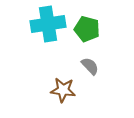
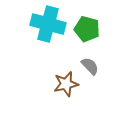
cyan cross: rotated 24 degrees clockwise
brown star: moved 3 px right, 6 px up; rotated 20 degrees counterclockwise
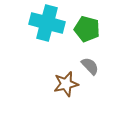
cyan cross: moved 1 px left, 1 px up
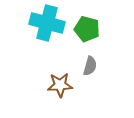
gray semicircle: rotated 60 degrees clockwise
brown star: moved 6 px left, 1 px down; rotated 10 degrees clockwise
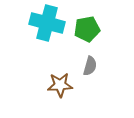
green pentagon: rotated 25 degrees counterclockwise
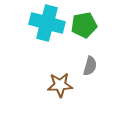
green pentagon: moved 3 px left, 4 px up
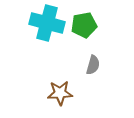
gray semicircle: moved 3 px right, 1 px up
brown star: moved 8 px down
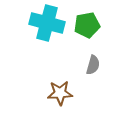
green pentagon: moved 3 px right
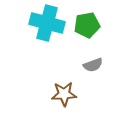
gray semicircle: rotated 54 degrees clockwise
brown star: moved 4 px right, 1 px down
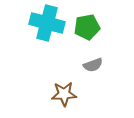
green pentagon: moved 2 px down
